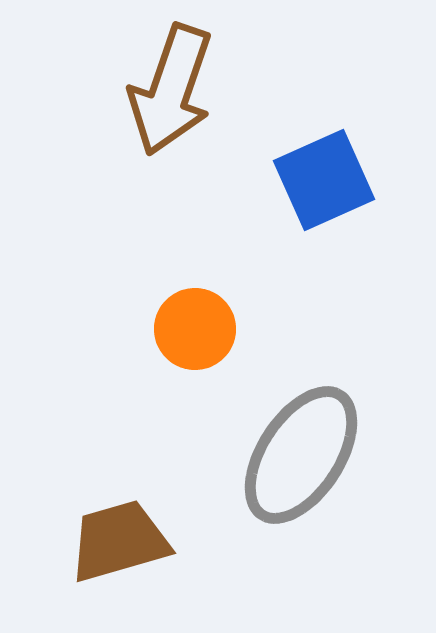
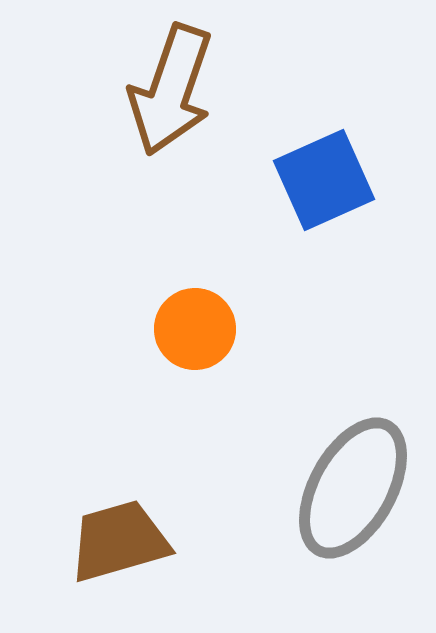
gray ellipse: moved 52 px right, 33 px down; rotated 4 degrees counterclockwise
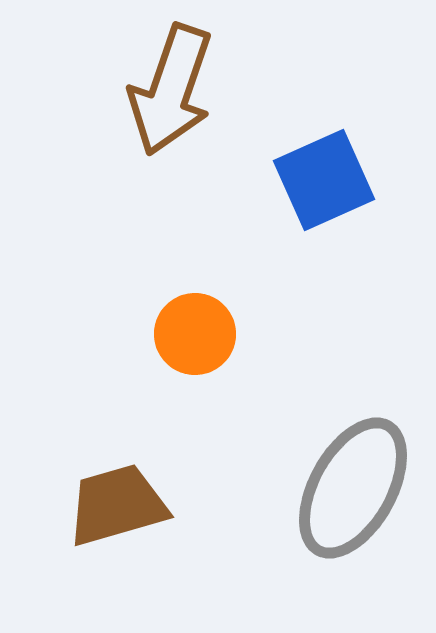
orange circle: moved 5 px down
brown trapezoid: moved 2 px left, 36 px up
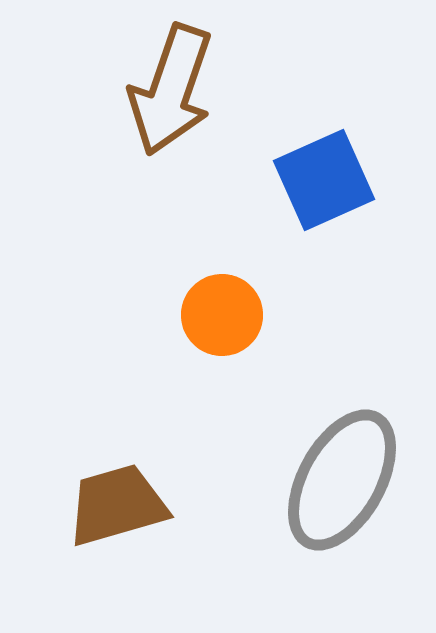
orange circle: moved 27 px right, 19 px up
gray ellipse: moved 11 px left, 8 px up
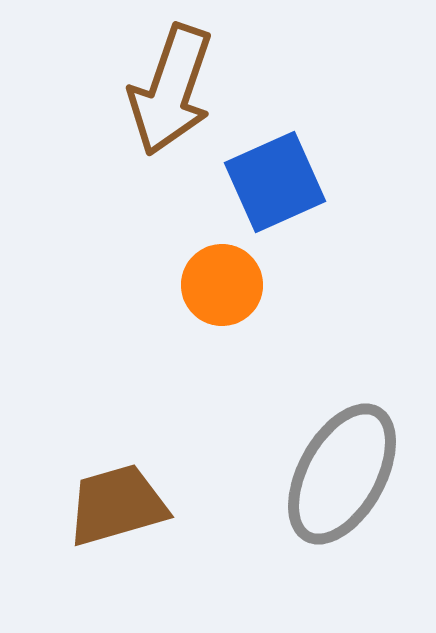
blue square: moved 49 px left, 2 px down
orange circle: moved 30 px up
gray ellipse: moved 6 px up
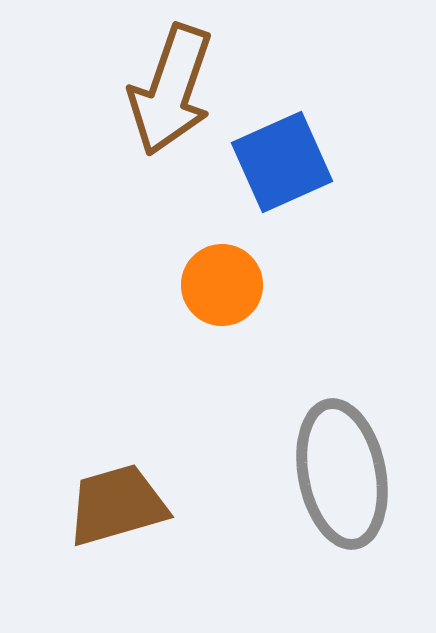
blue square: moved 7 px right, 20 px up
gray ellipse: rotated 40 degrees counterclockwise
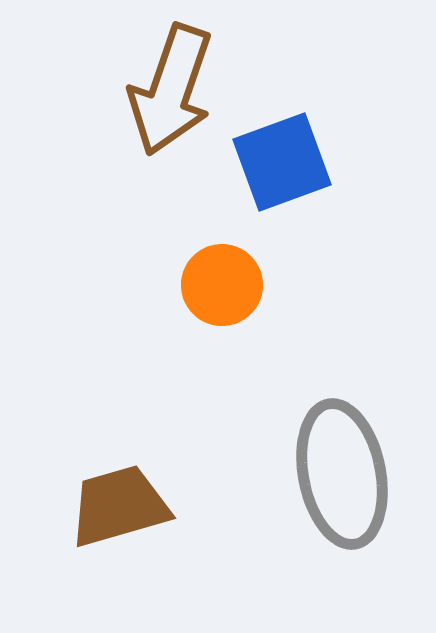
blue square: rotated 4 degrees clockwise
brown trapezoid: moved 2 px right, 1 px down
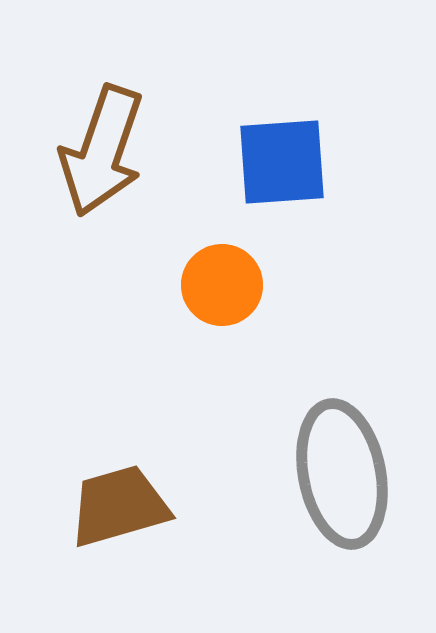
brown arrow: moved 69 px left, 61 px down
blue square: rotated 16 degrees clockwise
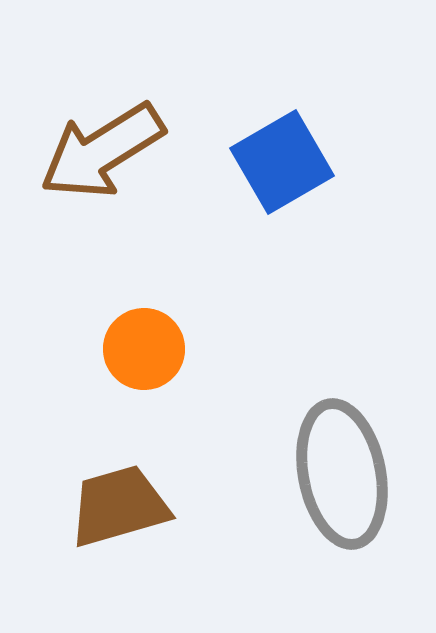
brown arrow: rotated 39 degrees clockwise
blue square: rotated 26 degrees counterclockwise
orange circle: moved 78 px left, 64 px down
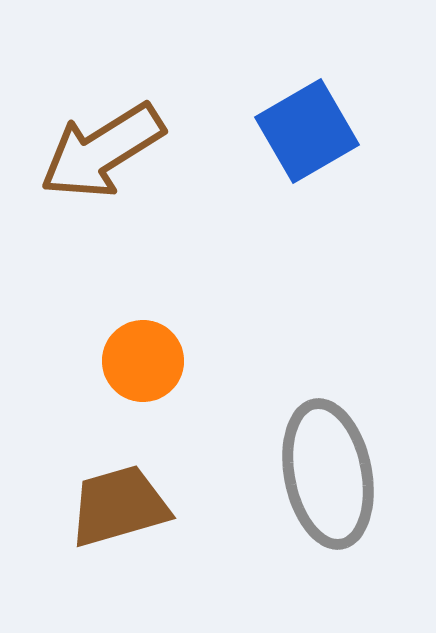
blue square: moved 25 px right, 31 px up
orange circle: moved 1 px left, 12 px down
gray ellipse: moved 14 px left
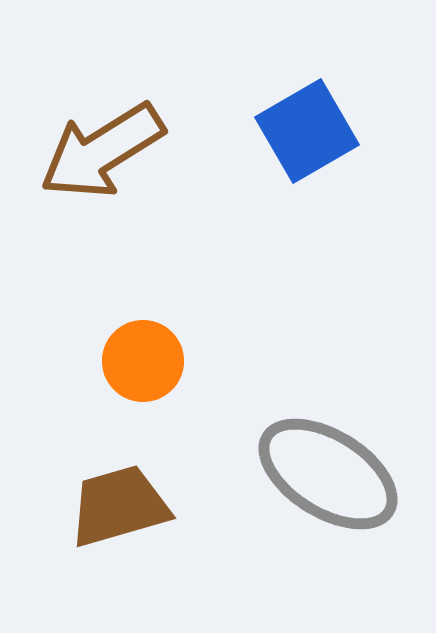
gray ellipse: rotated 47 degrees counterclockwise
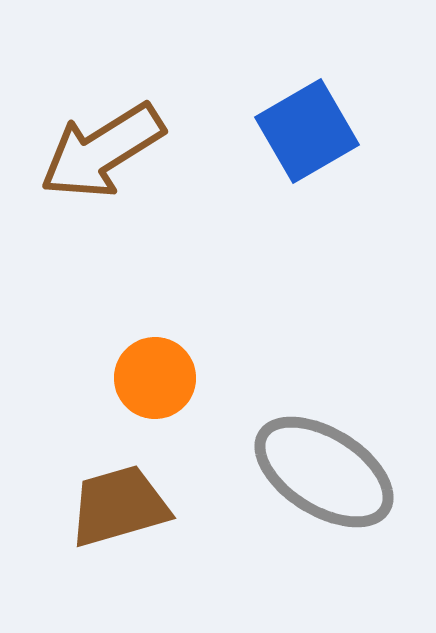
orange circle: moved 12 px right, 17 px down
gray ellipse: moved 4 px left, 2 px up
